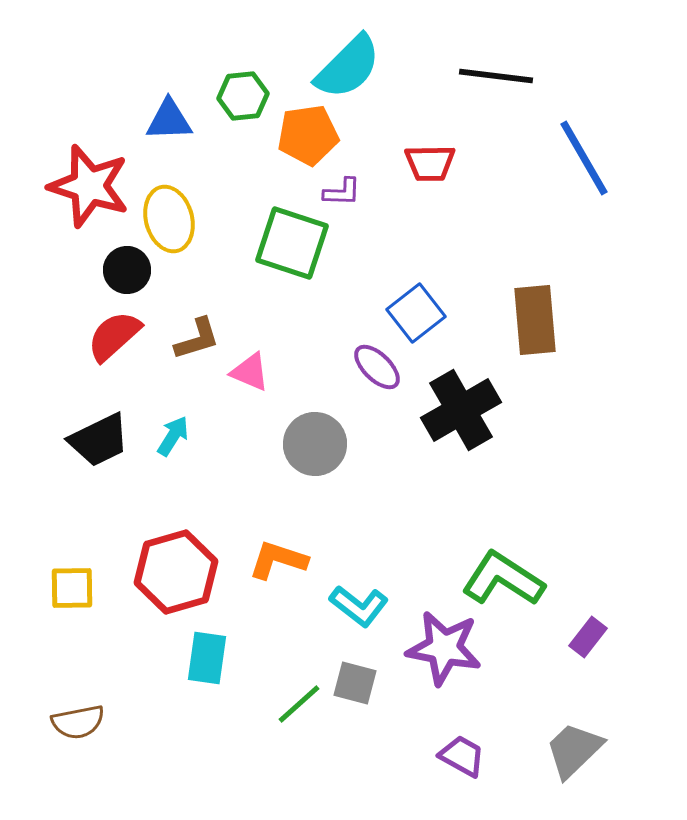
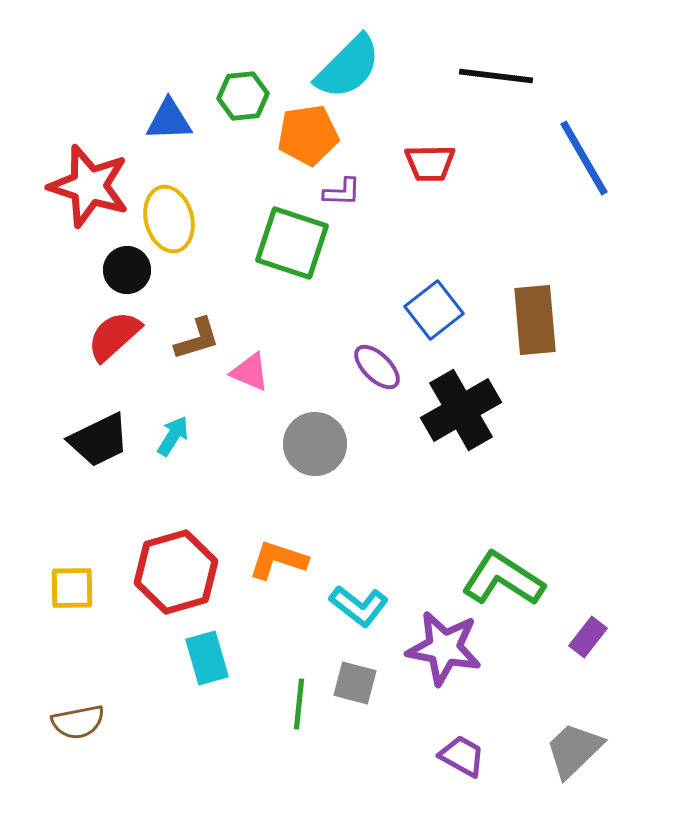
blue square: moved 18 px right, 3 px up
cyan rectangle: rotated 24 degrees counterclockwise
green line: rotated 42 degrees counterclockwise
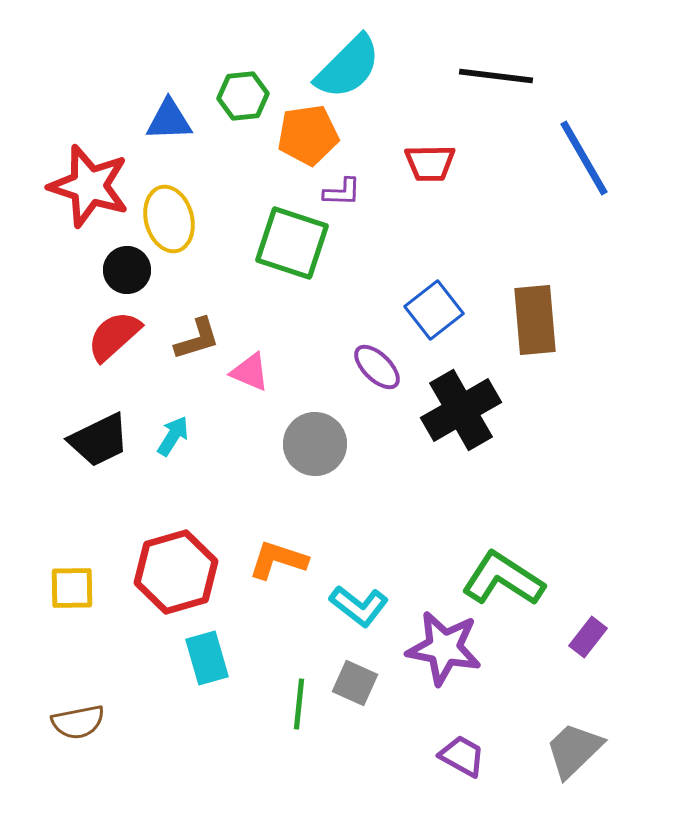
gray square: rotated 9 degrees clockwise
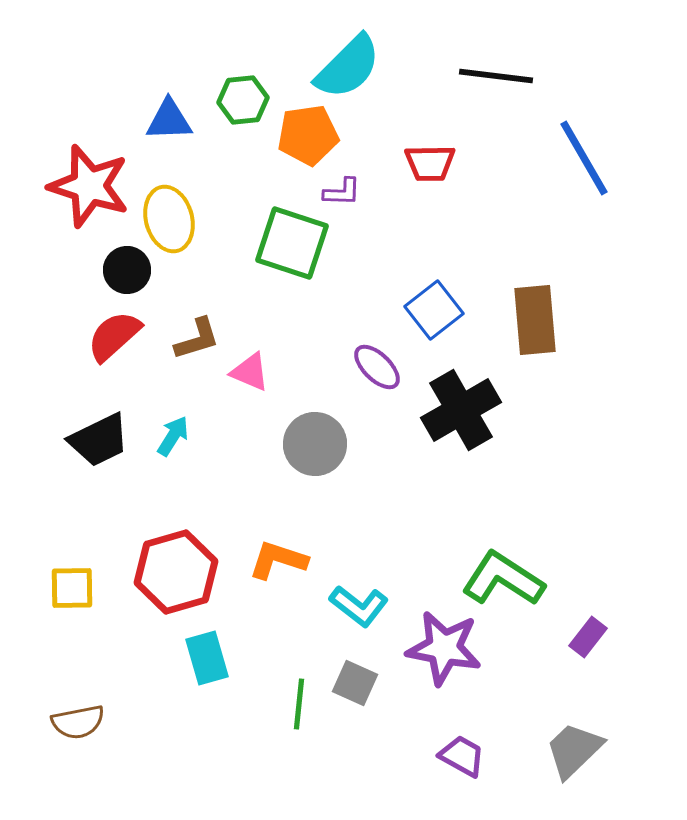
green hexagon: moved 4 px down
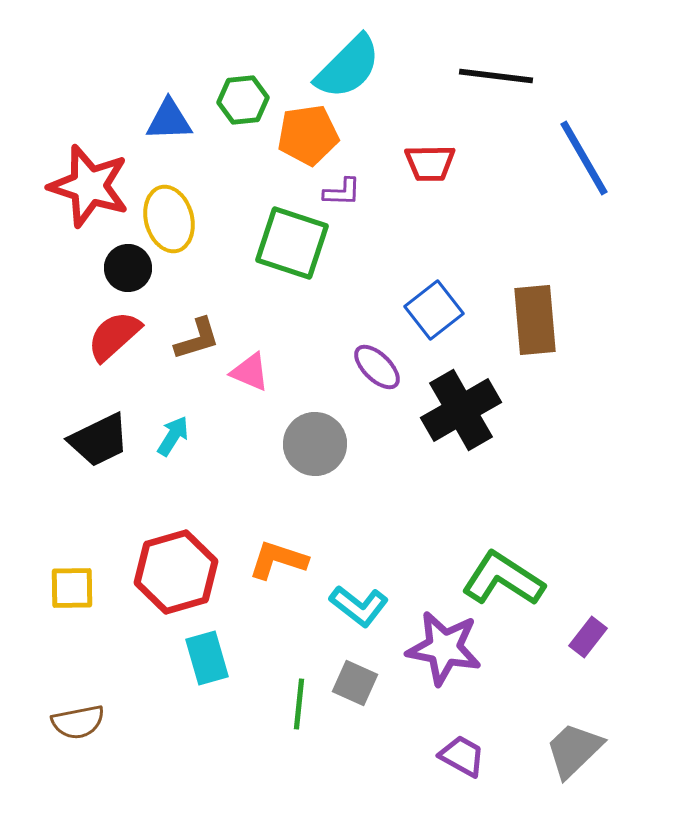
black circle: moved 1 px right, 2 px up
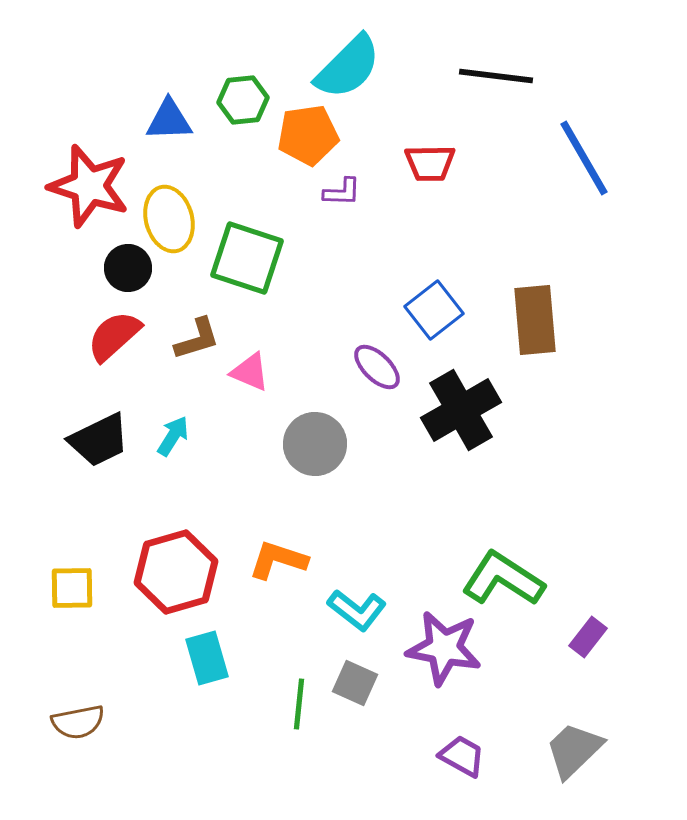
green square: moved 45 px left, 15 px down
cyan L-shape: moved 2 px left, 4 px down
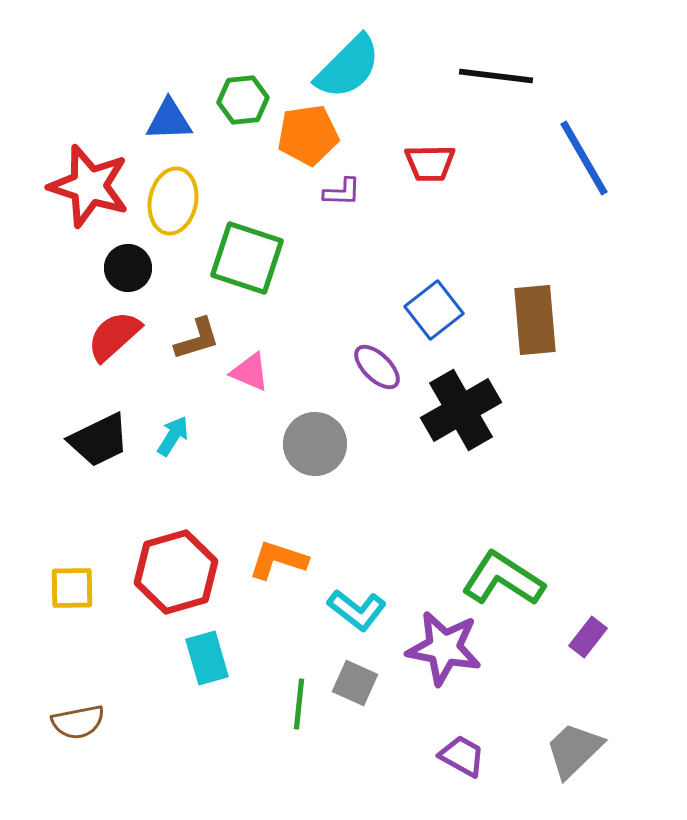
yellow ellipse: moved 4 px right, 18 px up; rotated 26 degrees clockwise
